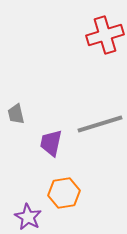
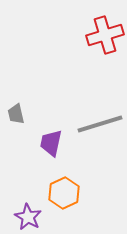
orange hexagon: rotated 16 degrees counterclockwise
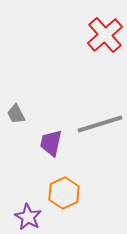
red cross: rotated 24 degrees counterclockwise
gray trapezoid: rotated 15 degrees counterclockwise
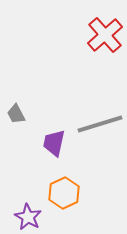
purple trapezoid: moved 3 px right
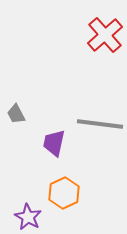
gray line: rotated 24 degrees clockwise
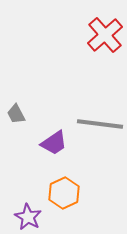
purple trapezoid: rotated 136 degrees counterclockwise
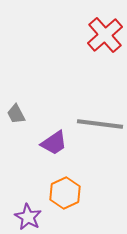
orange hexagon: moved 1 px right
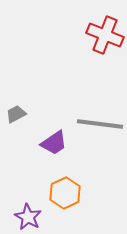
red cross: rotated 27 degrees counterclockwise
gray trapezoid: rotated 90 degrees clockwise
